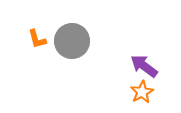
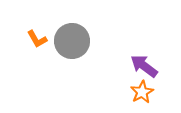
orange L-shape: rotated 15 degrees counterclockwise
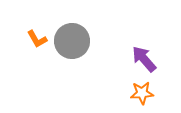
purple arrow: moved 7 px up; rotated 12 degrees clockwise
orange star: moved 1 px down; rotated 25 degrees clockwise
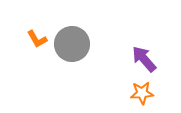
gray circle: moved 3 px down
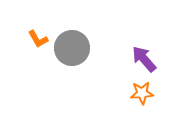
orange L-shape: moved 1 px right
gray circle: moved 4 px down
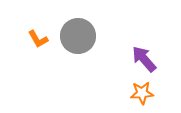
gray circle: moved 6 px right, 12 px up
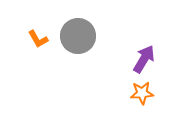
purple arrow: rotated 72 degrees clockwise
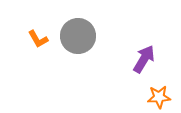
orange star: moved 17 px right, 4 px down
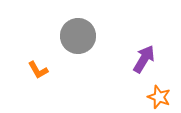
orange L-shape: moved 31 px down
orange star: rotated 25 degrees clockwise
